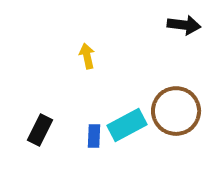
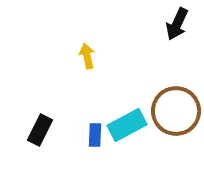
black arrow: moved 7 px left, 1 px up; rotated 108 degrees clockwise
blue rectangle: moved 1 px right, 1 px up
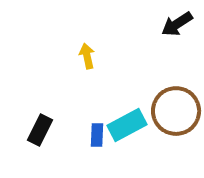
black arrow: rotated 32 degrees clockwise
blue rectangle: moved 2 px right
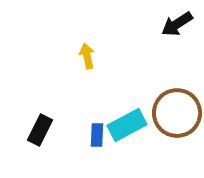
brown circle: moved 1 px right, 2 px down
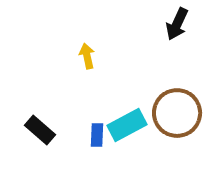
black arrow: rotated 32 degrees counterclockwise
black rectangle: rotated 76 degrees counterclockwise
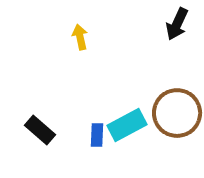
yellow arrow: moved 7 px left, 19 px up
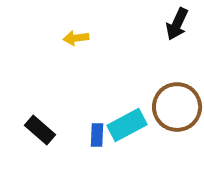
yellow arrow: moved 4 px left, 1 px down; rotated 85 degrees counterclockwise
brown circle: moved 6 px up
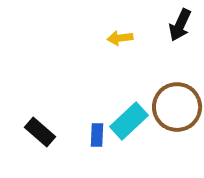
black arrow: moved 3 px right, 1 px down
yellow arrow: moved 44 px right
cyan rectangle: moved 2 px right, 4 px up; rotated 15 degrees counterclockwise
black rectangle: moved 2 px down
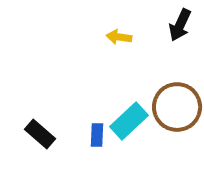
yellow arrow: moved 1 px left, 1 px up; rotated 15 degrees clockwise
black rectangle: moved 2 px down
